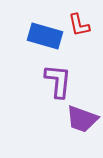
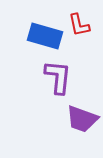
purple L-shape: moved 4 px up
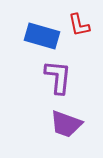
blue rectangle: moved 3 px left
purple trapezoid: moved 16 px left, 5 px down
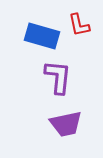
purple trapezoid: rotated 32 degrees counterclockwise
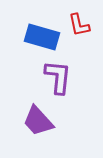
blue rectangle: moved 1 px down
purple trapezoid: moved 28 px left, 3 px up; rotated 60 degrees clockwise
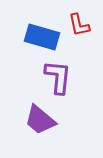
purple trapezoid: moved 2 px right, 1 px up; rotated 8 degrees counterclockwise
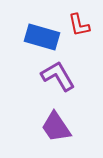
purple L-shape: moved 1 px up; rotated 36 degrees counterclockwise
purple trapezoid: moved 16 px right, 7 px down; rotated 16 degrees clockwise
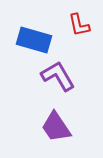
blue rectangle: moved 8 px left, 3 px down
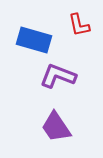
purple L-shape: rotated 39 degrees counterclockwise
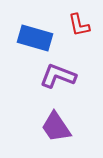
blue rectangle: moved 1 px right, 2 px up
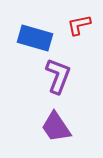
red L-shape: rotated 90 degrees clockwise
purple L-shape: rotated 90 degrees clockwise
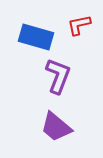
blue rectangle: moved 1 px right, 1 px up
purple trapezoid: rotated 16 degrees counterclockwise
